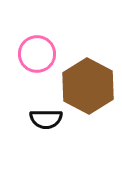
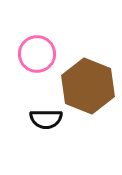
brown hexagon: rotated 6 degrees counterclockwise
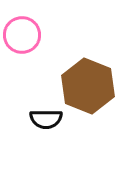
pink circle: moved 15 px left, 19 px up
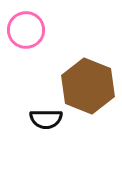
pink circle: moved 4 px right, 5 px up
